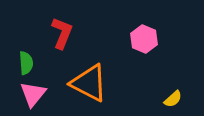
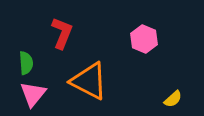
orange triangle: moved 2 px up
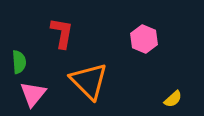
red L-shape: rotated 12 degrees counterclockwise
green semicircle: moved 7 px left, 1 px up
orange triangle: rotated 18 degrees clockwise
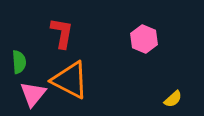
orange triangle: moved 19 px left, 1 px up; rotated 18 degrees counterclockwise
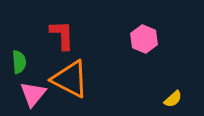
red L-shape: moved 2 px down; rotated 12 degrees counterclockwise
orange triangle: moved 1 px up
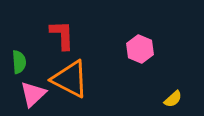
pink hexagon: moved 4 px left, 10 px down
pink triangle: rotated 8 degrees clockwise
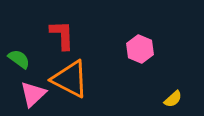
green semicircle: moved 3 px up; rotated 50 degrees counterclockwise
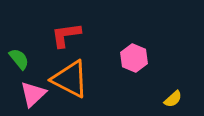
red L-shape: moved 4 px right; rotated 96 degrees counterclockwise
pink hexagon: moved 6 px left, 9 px down
green semicircle: rotated 15 degrees clockwise
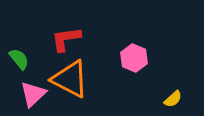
red L-shape: moved 4 px down
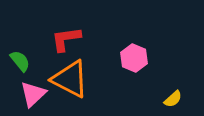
green semicircle: moved 1 px right, 2 px down
